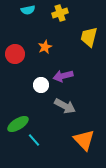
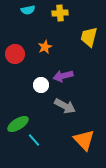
yellow cross: rotated 14 degrees clockwise
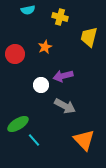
yellow cross: moved 4 px down; rotated 21 degrees clockwise
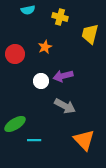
yellow trapezoid: moved 1 px right, 3 px up
white circle: moved 4 px up
green ellipse: moved 3 px left
cyan line: rotated 48 degrees counterclockwise
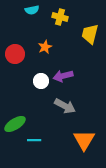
cyan semicircle: moved 4 px right
orange triangle: rotated 15 degrees clockwise
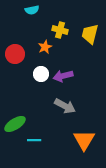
yellow cross: moved 13 px down
white circle: moved 7 px up
